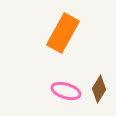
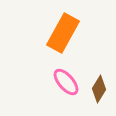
pink ellipse: moved 9 px up; rotated 32 degrees clockwise
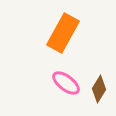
pink ellipse: moved 1 px down; rotated 12 degrees counterclockwise
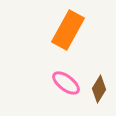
orange rectangle: moved 5 px right, 3 px up
